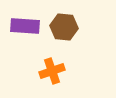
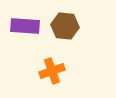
brown hexagon: moved 1 px right, 1 px up
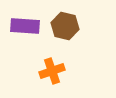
brown hexagon: rotated 8 degrees clockwise
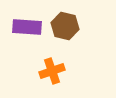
purple rectangle: moved 2 px right, 1 px down
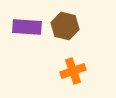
orange cross: moved 21 px right
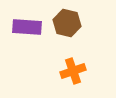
brown hexagon: moved 2 px right, 3 px up
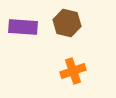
purple rectangle: moved 4 px left
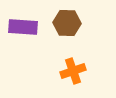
brown hexagon: rotated 12 degrees counterclockwise
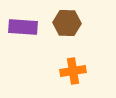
orange cross: rotated 10 degrees clockwise
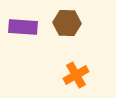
orange cross: moved 3 px right, 4 px down; rotated 20 degrees counterclockwise
